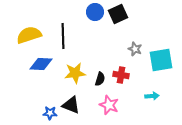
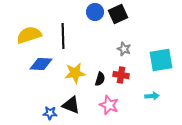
gray star: moved 11 px left
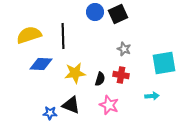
cyan square: moved 3 px right, 3 px down
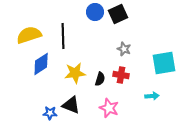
blue diamond: rotated 35 degrees counterclockwise
pink star: moved 3 px down
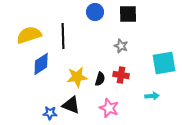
black square: moved 10 px right; rotated 24 degrees clockwise
gray star: moved 3 px left, 3 px up
yellow star: moved 2 px right, 4 px down
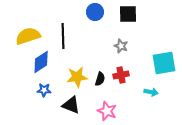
yellow semicircle: moved 1 px left, 1 px down
blue diamond: moved 2 px up
red cross: rotated 21 degrees counterclockwise
cyan arrow: moved 1 px left, 4 px up; rotated 16 degrees clockwise
pink star: moved 2 px left, 3 px down
blue star: moved 6 px left, 23 px up
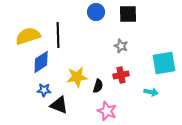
blue circle: moved 1 px right
black line: moved 5 px left, 1 px up
black semicircle: moved 2 px left, 7 px down
black triangle: moved 12 px left
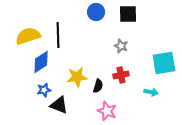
blue star: rotated 16 degrees counterclockwise
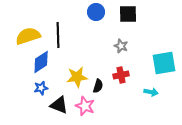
blue star: moved 3 px left, 2 px up
pink star: moved 22 px left, 5 px up
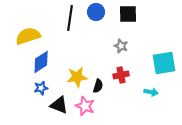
black line: moved 12 px right, 17 px up; rotated 10 degrees clockwise
